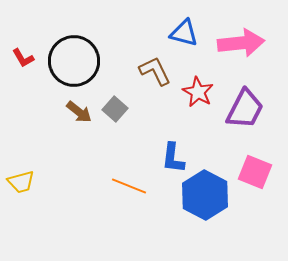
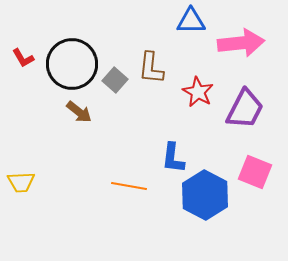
blue triangle: moved 7 px right, 12 px up; rotated 16 degrees counterclockwise
black circle: moved 2 px left, 3 px down
brown L-shape: moved 4 px left, 3 px up; rotated 148 degrees counterclockwise
gray square: moved 29 px up
yellow trapezoid: rotated 12 degrees clockwise
orange line: rotated 12 degrees counterclockwise
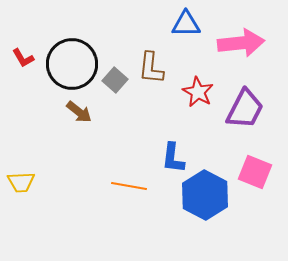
blue triangle: moved 5 px left, 3 px down
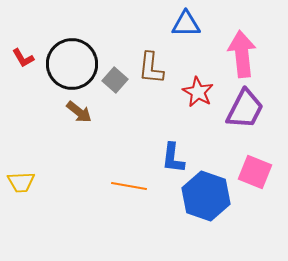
pink arrow: moved 1 px right, 11 px down; rotated 90 degrees counterclockwise
blue hexagon: moved 1 px right, 1 px down; rotated 9 degrees counterclockwise
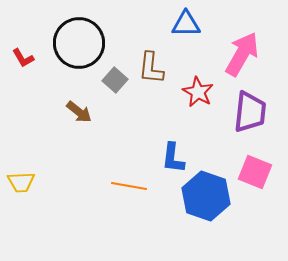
pink arrow: rotated 36 degrees clockwise
black circle: moved 7 px right, 21 px up
purple trapezoid: moved 5 px right, 3 px down; rotated 21 degrees counterclockwise
